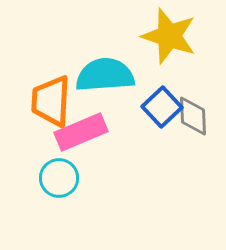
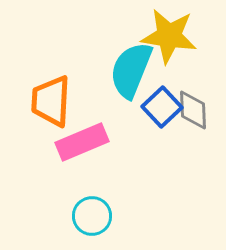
yellow star: rotated 10 degrees counterclockwise
cyan semicircle: moved 26 px right, 5 px up; rotated 64 degrees counterclockwise
gray diamond: moved 6 px up
pink rectangle: moved 1 px right, 10 px down
cyan circle: moved 33 px right, 38 px down
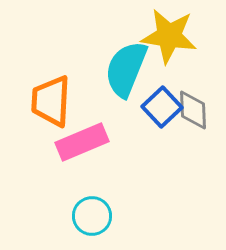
cyan semicircle: moved 5 px left, 1 px up
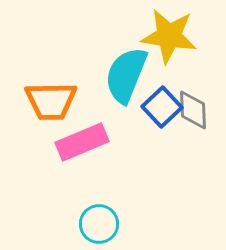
cyan semicircle: moved 6 px down
orange trapezoid: rotated 94 degrees counterclockwise
cyan circle: moved 7 px right, 8 px down
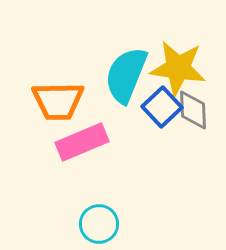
yellow star: moved 9 px right, 32 px down
orange trapezoid: moved 7 px right
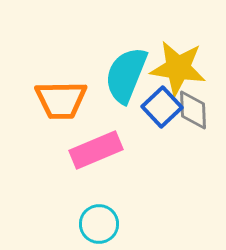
orange trapezoid: moved 3 px right, 1 px up
pink rectangle: moved 14 px right, 8 px down
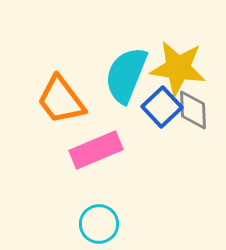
orange trapezoid: rotated 54 degrees clockwise
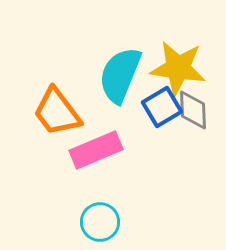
cyan semicircle: moved 6 px left
orange trapezoid: moved 4 px left, 12 px down
blue square: rotated 12 degrees clockwise
cyan circle: moved 1 px right, 2 px up
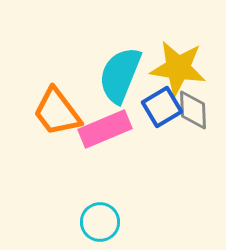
pink rectangle: moved 9 px right, 21 px up
